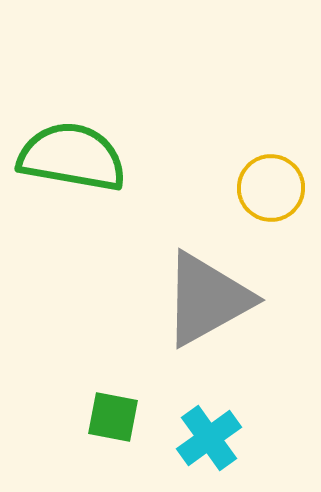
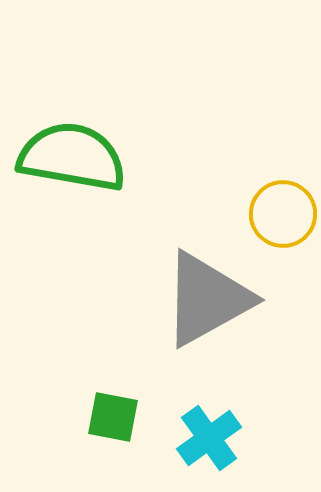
yellow circle: moved 12 px right, 26 px down
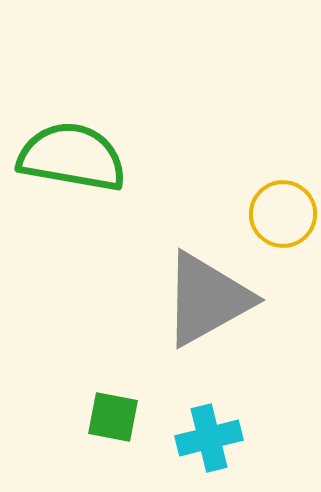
cyan cross: rotated 22 degrees clockwise
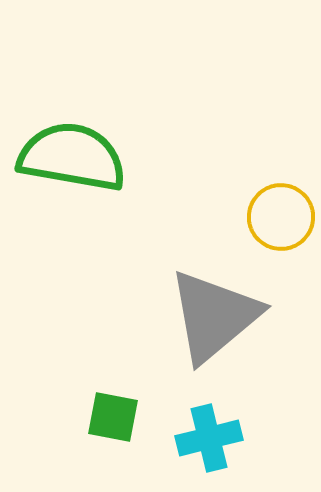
yellow circle: moved 2 px left, 3 px down
gray triangle: moved 7 px right, 17 px down; rotated 11 degrees counterclockwise
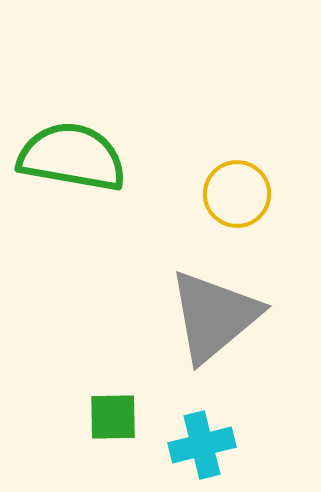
yellow circle: moved 44 px left, 23 px up
green square: rotated 12 degrees counterclockwise
cyan cross: moved 7 px left, 7 px down
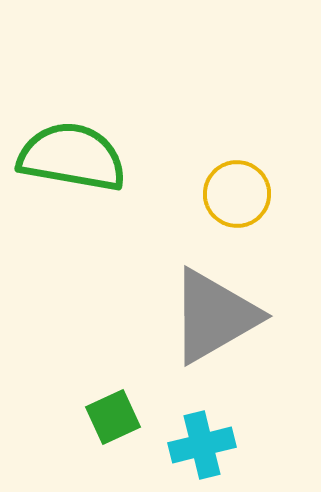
gray triangle: rotated 10 degrees clockwise
green square: rotated 24 degrees counterclockwise
